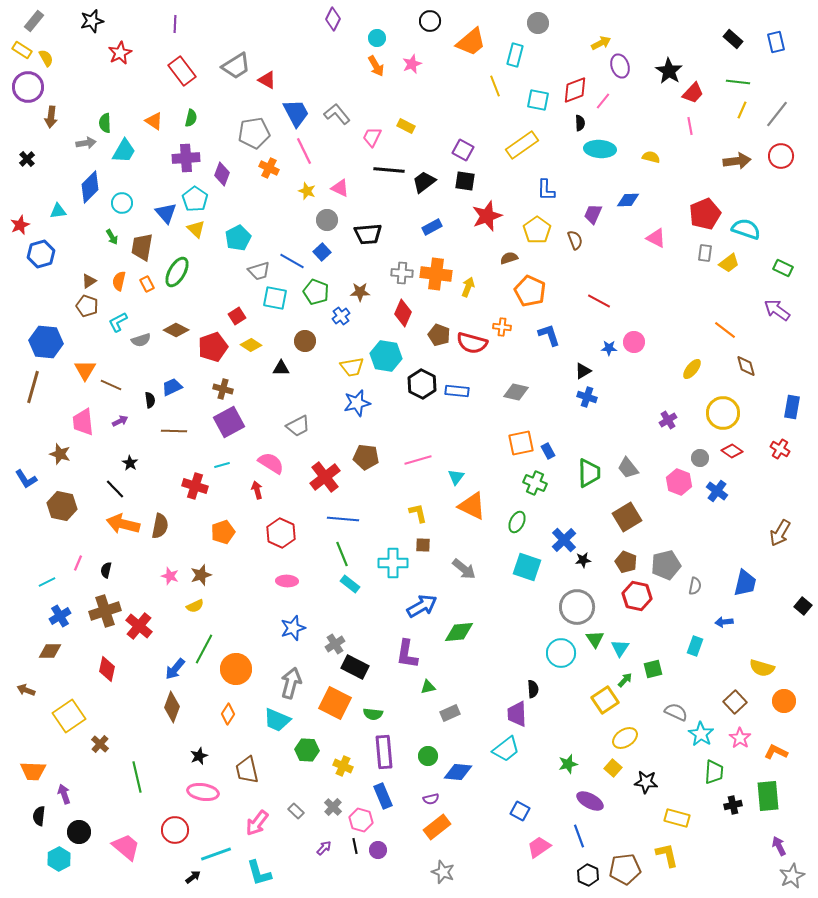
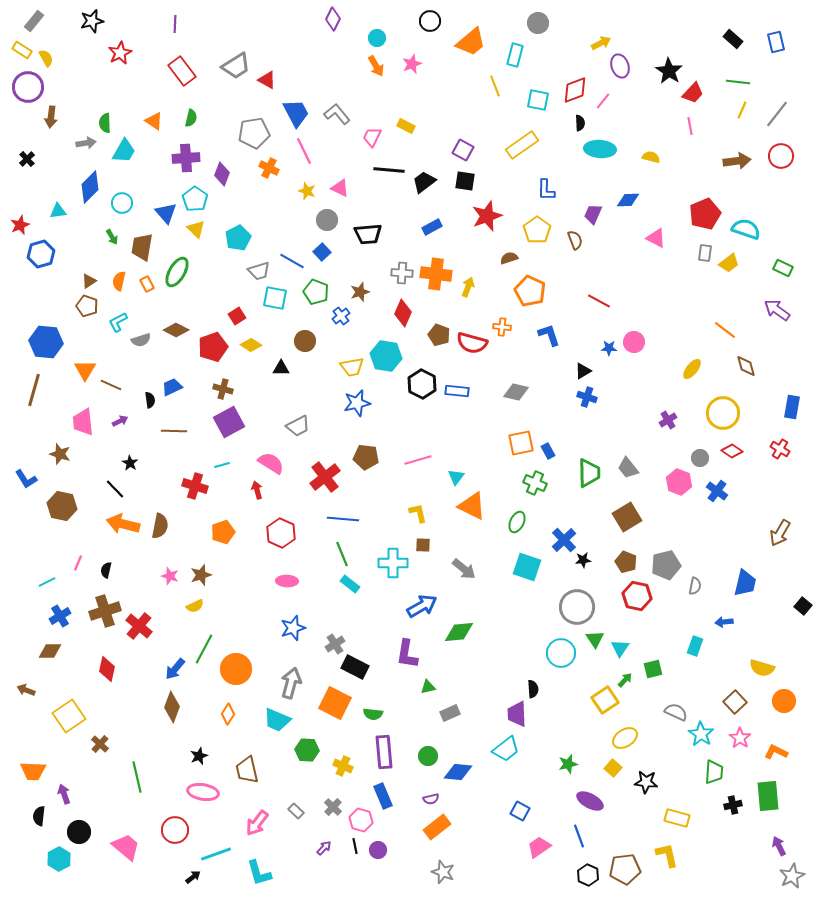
brown star at (360, 292): rotated 18 degrees counterclockwise
brown line at (33, 387): moved 1 px right, 3 px down
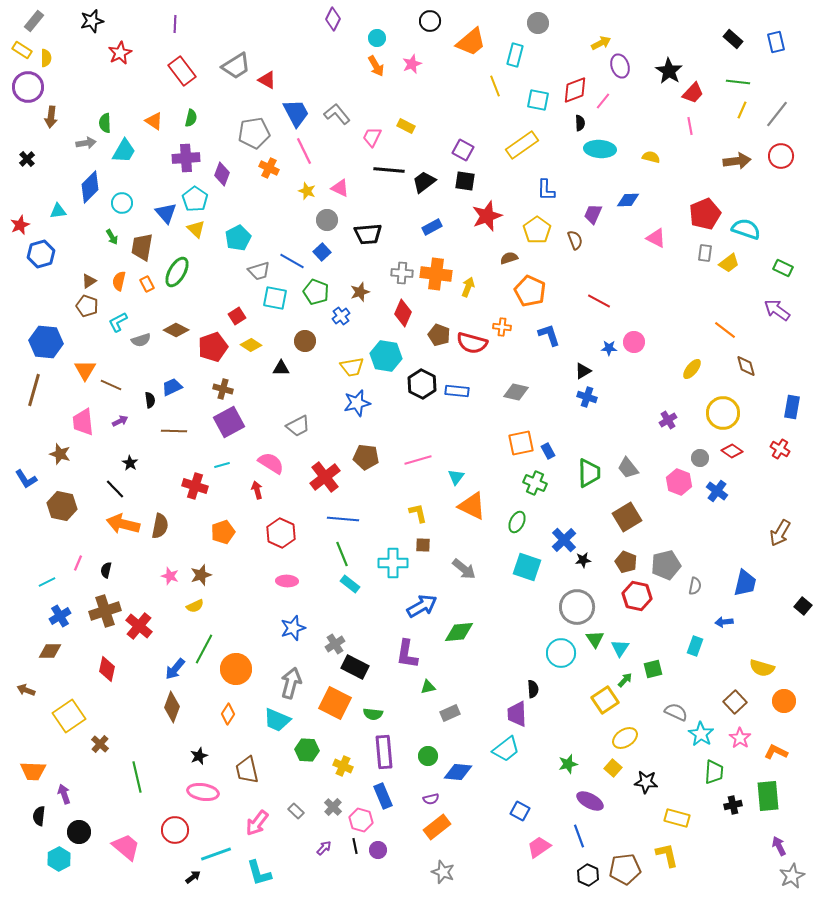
yellow semicircle at (46, 58): rotated 30 degrees clockwise
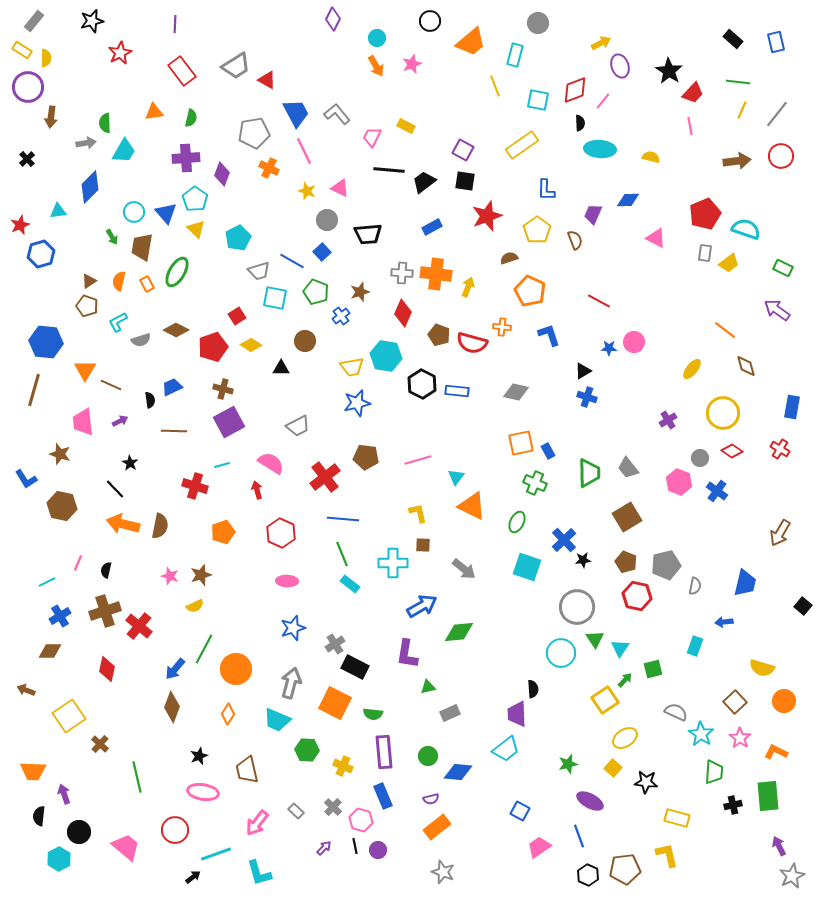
orange triangle at (154, 121): moved 9 px up; rotated 42 degrees counterclockwise
cyan circle at (122, 203): moved 12 px right, 9 px down
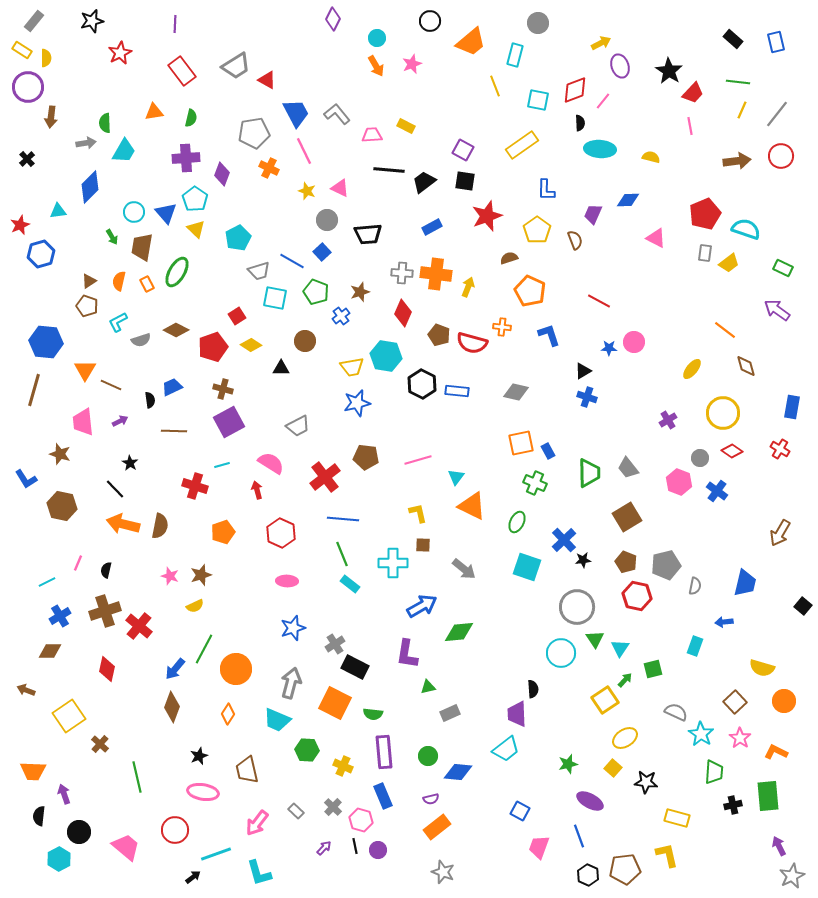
pink trapezoid at (372, 137): moved 2 px up; rotated 60 degrees clockwise
pink trapezoid at (539, 847): rotated 35 degrees counterclockwise
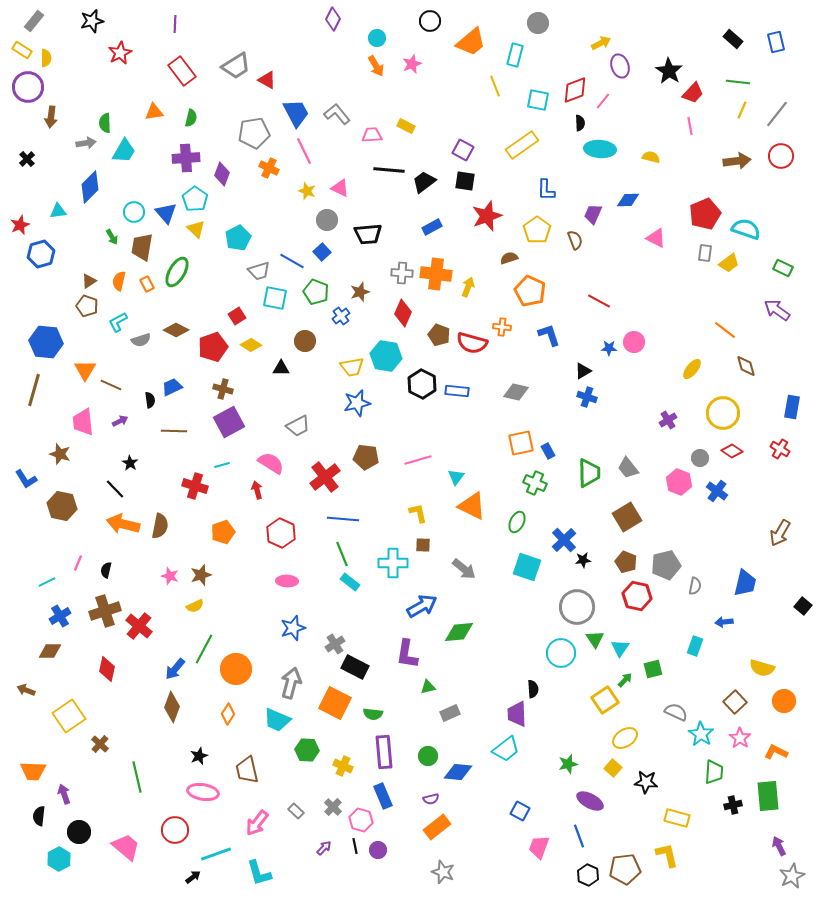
cyan rectangle at (350, 584): moved 2 px up
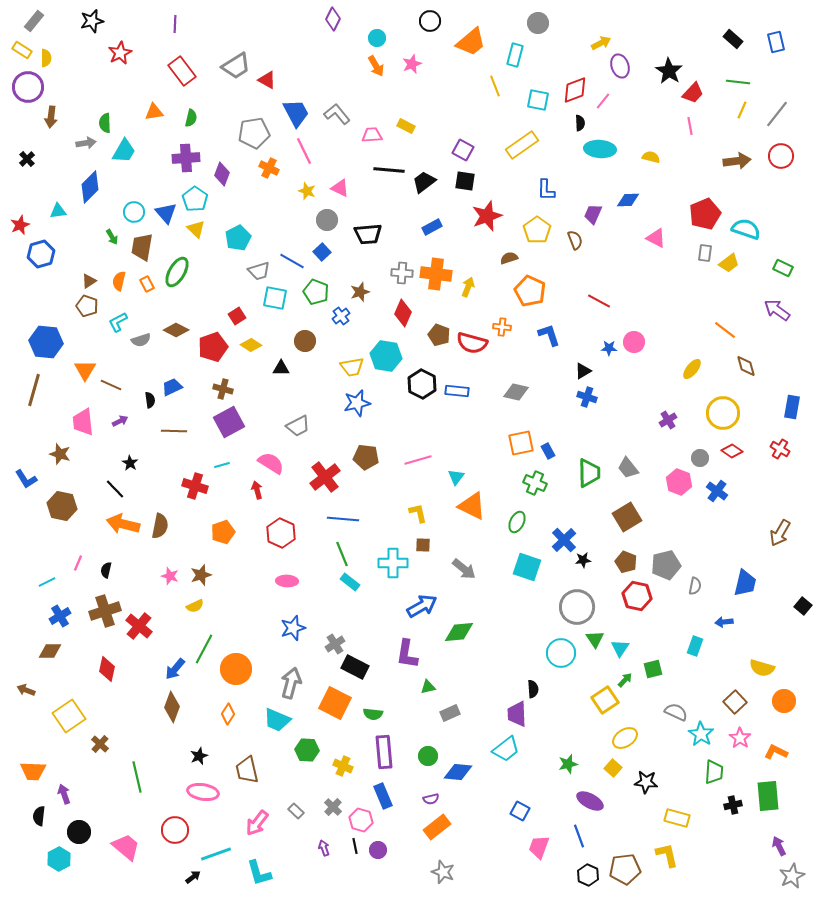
purple arrow at (324, 848): rotated 63 degrees counterclockwise
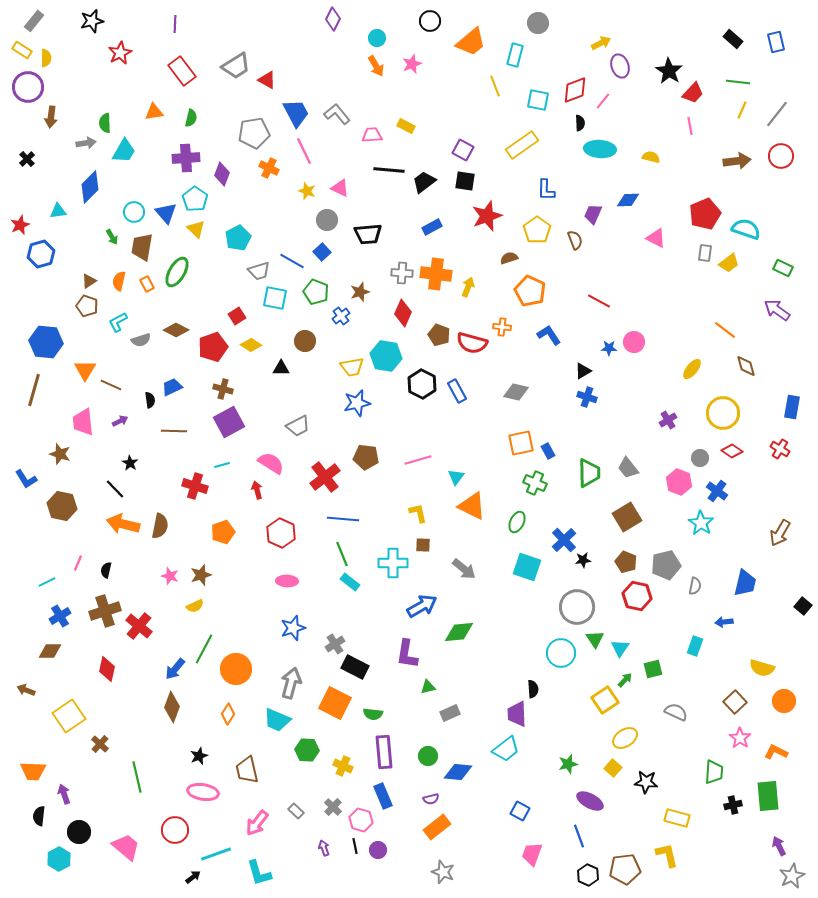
blue L-shape at (549, 335): rotated 15 degrees counterclockwise
blue rectangle at (457, 391): rotated 55 degrees clockwise
cyan star at (701, 734): moved 211 px up
pink trapezoid at (539, 847): moved 7 px left, 7 px down
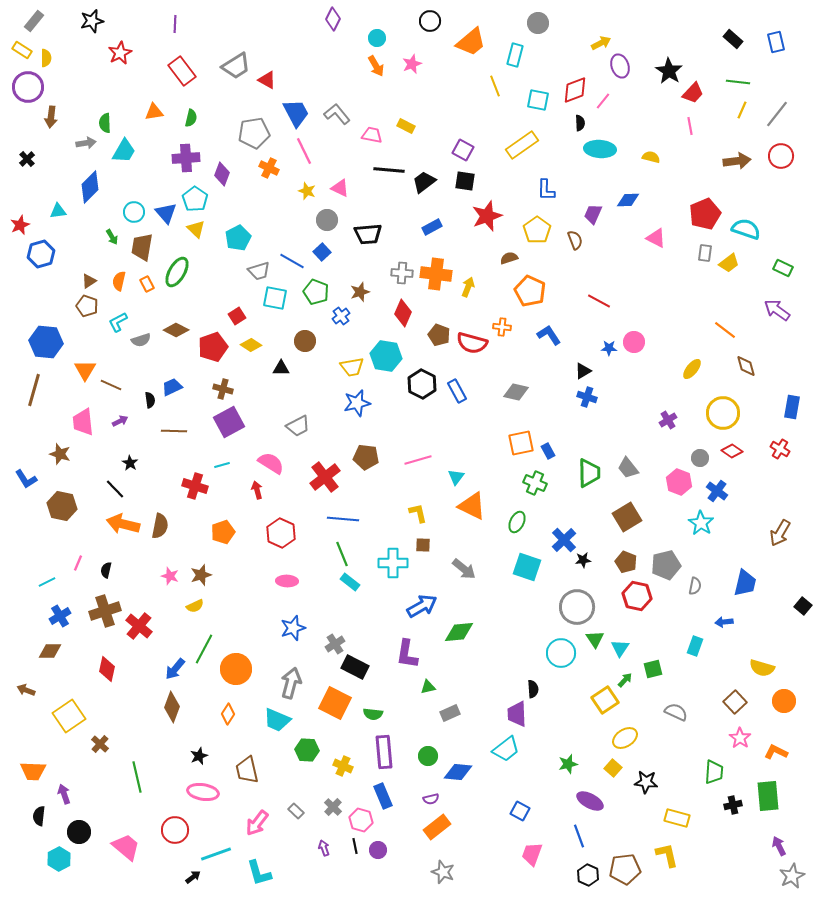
pink trapezoid at (372, 135): rotated 15 degrees clockwise
